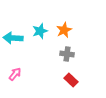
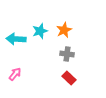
cyan arrow: moved 3 px right, 1 px down
red rectangle: moved 2 px left, 2 px up
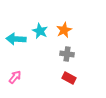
cyan star: rotated 28 degrees counterclockwise
pink arrow: moved 3 px down
red rectangle: rotated 16 degrees counterclockwise
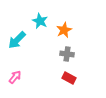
cyan star: moved 10 px up
cyan arrow: moved 1 px right, 1 px down; rotated 48 degrees counterclockwise
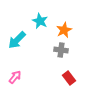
gray cross: moved 6 px left, 4 px up
red rectangle: rotated 24 degrees clockwise
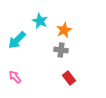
pink arrow: rotated 80 degrees counterclockwise
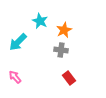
cyan arrow: moved 1 px right, 2 px down
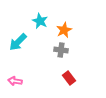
pink arrow: moved 4 px down; rotated 40 degrees counterclockwise
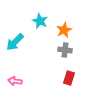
cyan arrow: moved 3 px left
gray cross: moved 4 px right
red rectangle: rotated 56 degrees clockwise
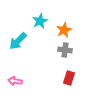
cyan star: rotated 21 degrees clockwise
cyan arrow: moved 3 px right, 1 px up
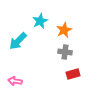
gray cross: moved 2 px down
red rectangle: moved 4 px right, 4 px up; rotated 56 degrees clockwise
